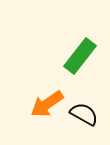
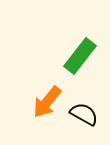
orange arrow: moved 2 px up; rotated 16 degrees counterclockwise
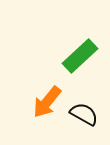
green rectangle: rotated 9 degrees clockwise
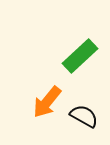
black semicircle: moved 2 px down
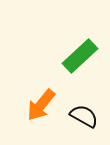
orange arrow: moved 6 px left, 3 px down
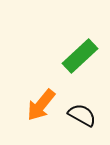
black semicircle: moved 2 px left, 1 px up
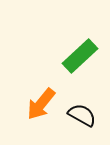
orange arrow: moved 1 px up
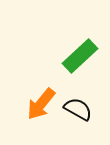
black semicircle: moved 4 px left, 6 px up
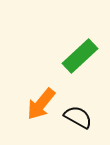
black semicircle: moved 8 px down
